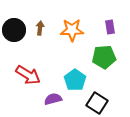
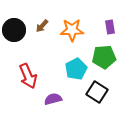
brown arrow: moved 2 px right, 2 px up; rotated 144 degrees counterclockwise
red arrow: moved 1 px down; rotated 35 degrees clockwise
cyan pentagon: moved 1 px right, 11 px up; rotated 10 degrees clockwise
black square: moved 11 px up
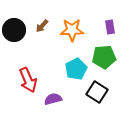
red arrow: moved 4 px down
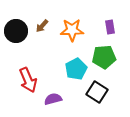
black circle: moved 2 px right, 1 px down
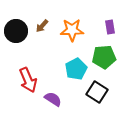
purple semicircle: rotated 48 degrees clockwise
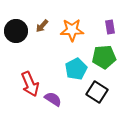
red arrow: moved 2 px right, 4 px down
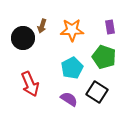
brown arrow: rotated 24 degrees counterclockwise
black circle: moved 7 px right, 7 px down
green pentagon: rotated 25 degrees clockwise
cyan pentagon: moved 4 px left, 1 px up
purple semicircle: moved 16 px right
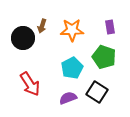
red arrow: rotated 10 degrees counterclockwise
purple semicircle: moved 1 px left, 1 px up; rotated 54 degrees counterclockwise
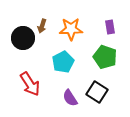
orange star: moved 1 px left, 1 px up
green pentagon: moved 1 px right
cyan pentagon: moved 9 px left, 6 px up
purple semicircle: moved 2 px right; rotated 102 degrees counterclockwise
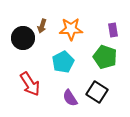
purple rectangle: moved 3 px right, 3 px down
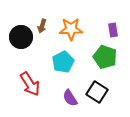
black circle: moved 2 px left, 1 px up
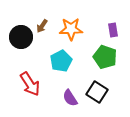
brown arrow: rotated 16 degrees clockwise
cyan pentagon: moved 2 px left, 1 px up
